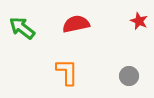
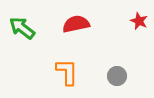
gray circle: moved 12 px left
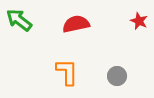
green arrow: moved 3 px left, 8 px up
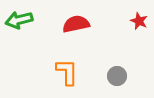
green arrow: rotated 52 degrees counterclockwise
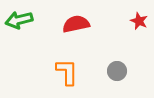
gray circle: moved 5 px up
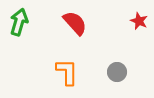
green arrow: moved 2 px down; rotated 120 degrees clockwise
red semicircle: moved 1 px left, 1 px up; rotated 60 degrees clockwise
gray circle: moved 1 px down
